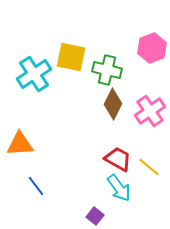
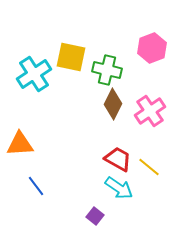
cyan arrow: rotated 20 degrees counterclockwise
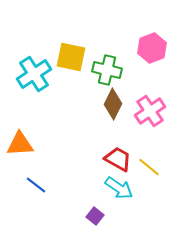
blue line: moved 1 px up; rotated 15 degrees counterclockwise
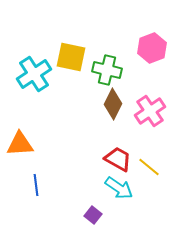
blue line: rotated 45 degrees clockwise
purple square: moved 2 px left, 1 px up
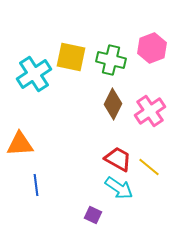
green cross: moved 4 px right, 10 px up
purple square: rotated 12 degrees counterclockwise
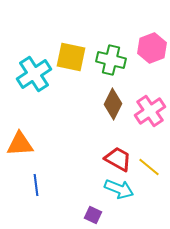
cyan arrow: moved 1 px down; rotated 12 degrees counterclockwise
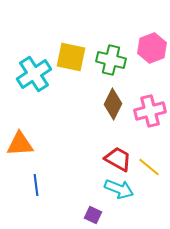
pink cross: rotated 20 degrees clockwise
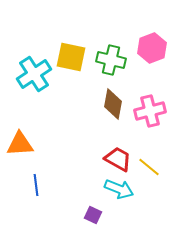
brown diamond: rotated 16 degrees counterclockwise
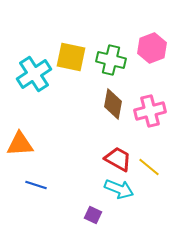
blue line: rotated 65 degrees counterclockwise
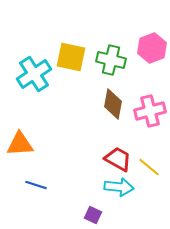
cyan arrow: moved 2 px up; rotated 16 degrees counterclockwise
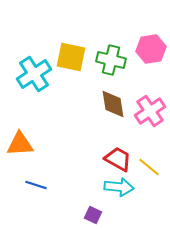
pink hexagon: moved 1 px left, 1 px down; rotated 12 degrees clockwise
brown diamond: rotated 20 degrees counterclockwise
pink cross: rotated 20 degrees counterclockwise
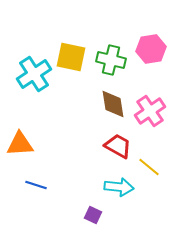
red trapezoid: moved 13 px up
